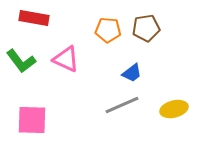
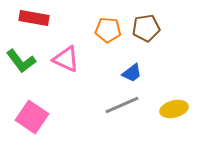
pink square: moved 3 px up; rotated 32 degrees clockwise
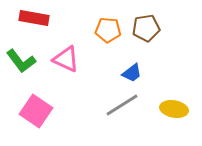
gray line: rotated 8 degrees counterclockwise
yellow ellipse: rotated 24 degrees clockwise
pink square: moved 4 px right, 6 px up
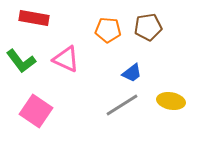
brown pentagon: moved 2 px right, 1 px up
yellow ellipse: moved 3 px left, 8 px up
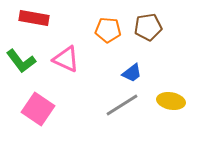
pink square: moved 2 px right, 2 px up
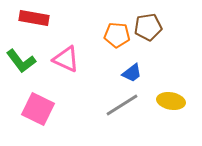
orange pentagon: moved 9 px right, 5 px down
pink square: rotated 8 degrees counterclockwise
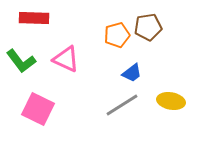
red rectangle: rotated 8 degrees counterclockwise
orange pentagon: rotated 20 degrees counterclockwise
